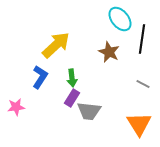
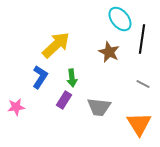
purple rectangle: moved 8 px left, 2 px down
gray trapezoid: moved 10 px right, 4 px up
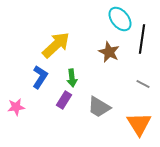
gray trapezoid: rotated 25 degrees clockwise
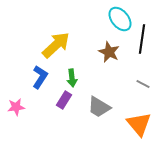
orange triangle: rotated 8 degrees counterclockwise
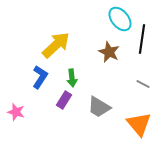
pink star: moved 5 px down; rotated 24 degrees clockwise
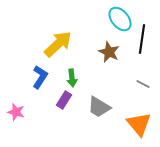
yellow arrow: moved 2 px right, 1 px up
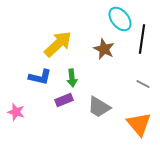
brown star: moved 5 px left, 3 px up
blue L-shape: rotated 70 degrees clockwise
purple rectangle: rotated 36 degrees clockwise
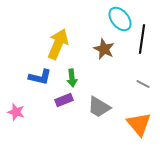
yellow arrow: rotated 24 degrees counterclockwise
